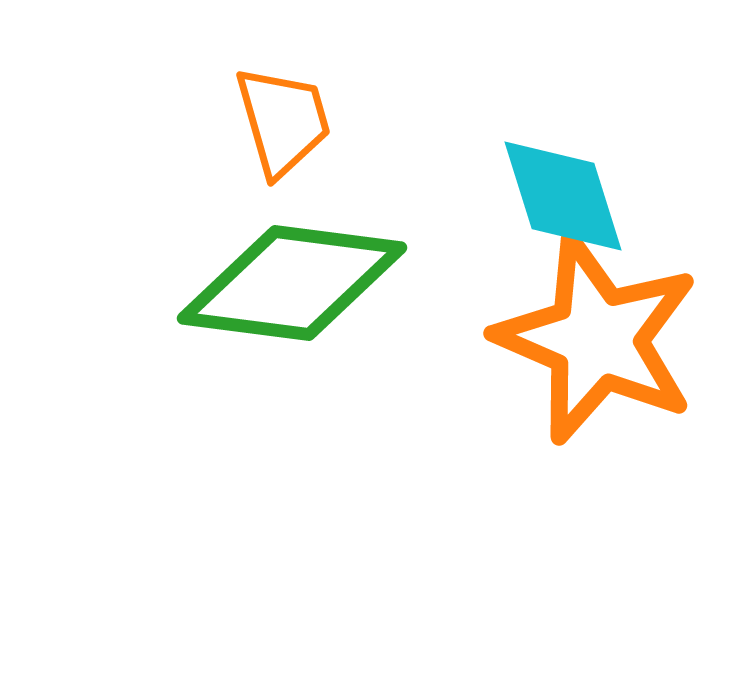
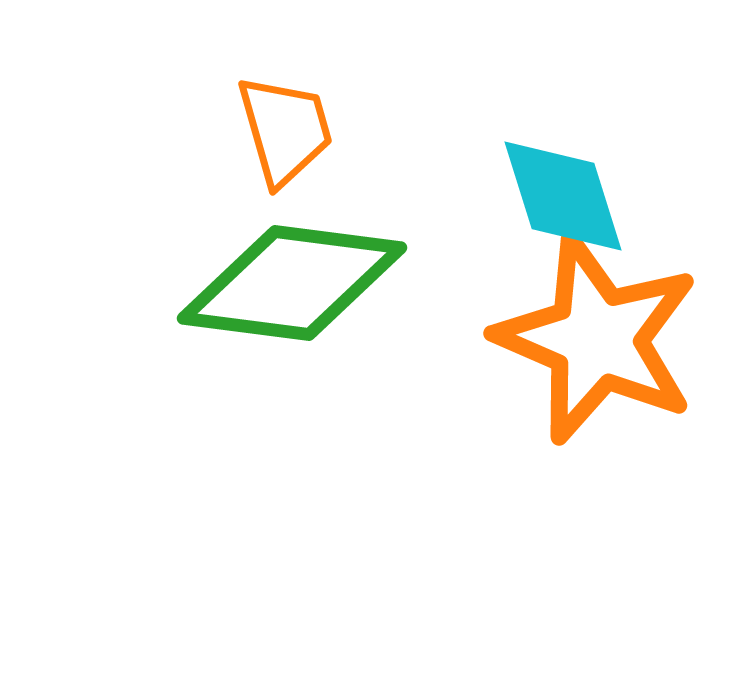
orange trapezoid: moved 2 px right, 9 px down
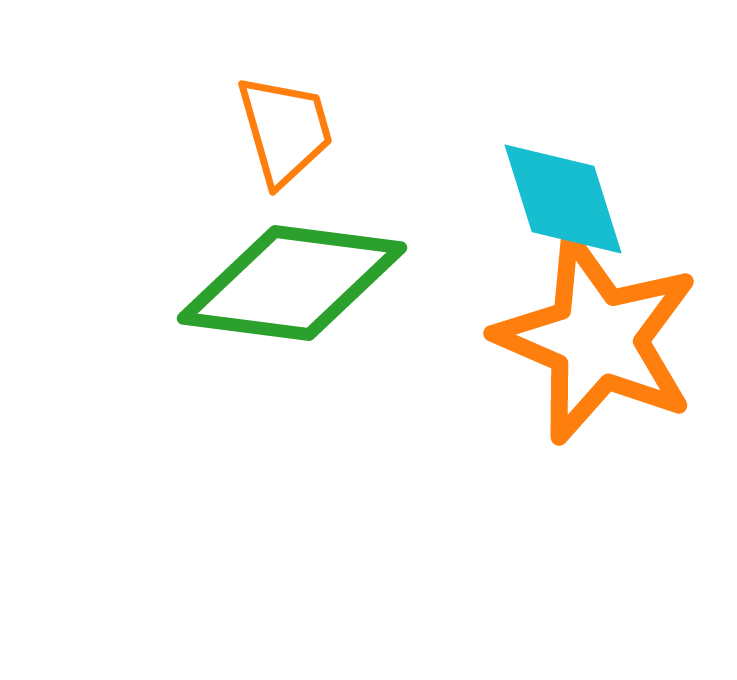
cyan diamond: moved 3 px down
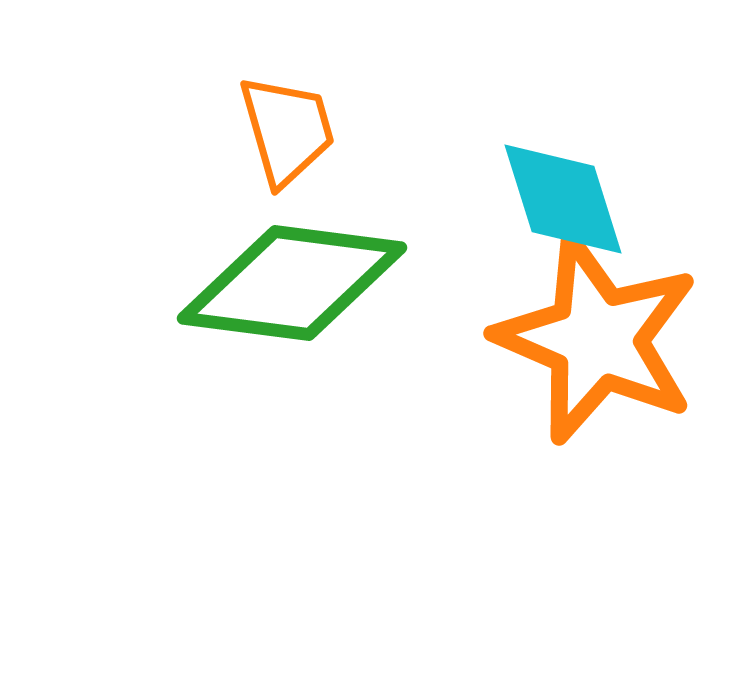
orange trapezoid: moved 2 px right
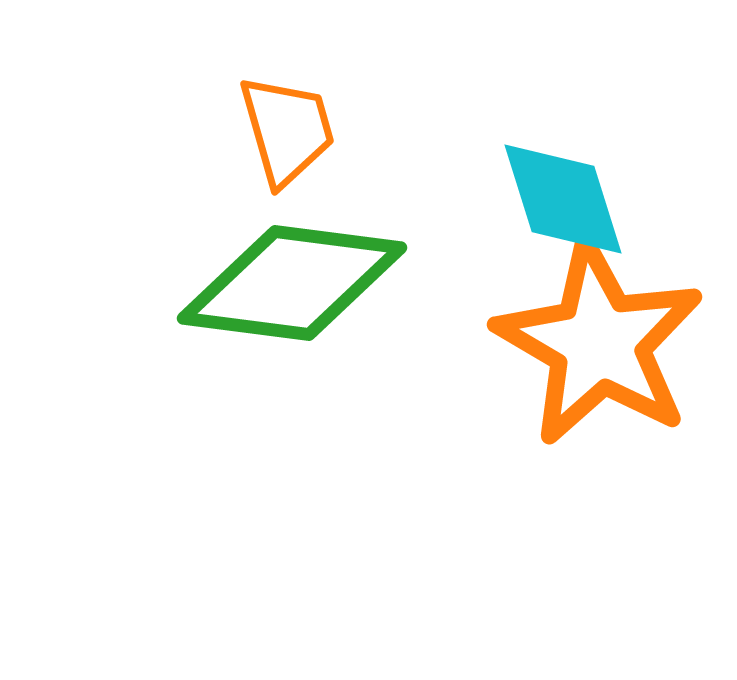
orange star: moved 2 px right, 4 px down; rotated 7 degrees clockwise
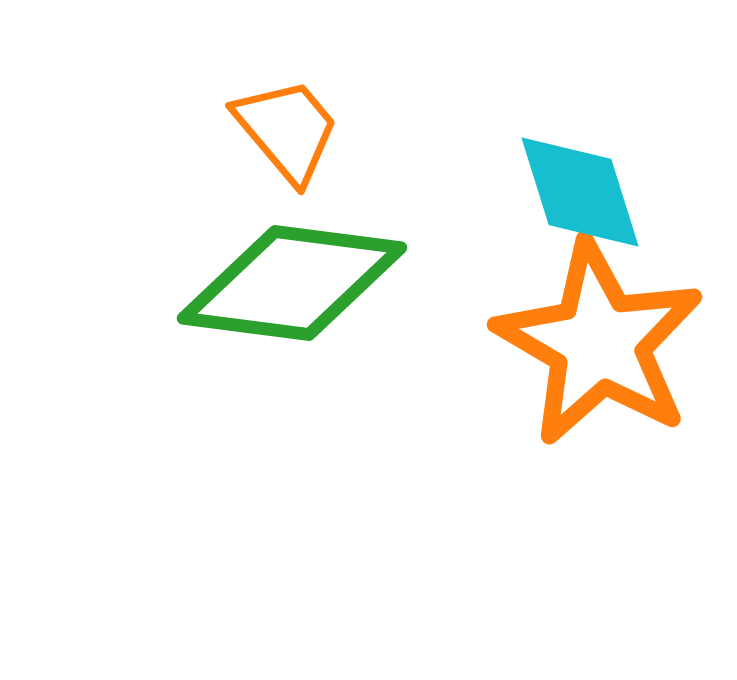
orange trapezoid: rotated 24 degrees counterclockwise
cyan diamond: moved 17 px right, 7 px up
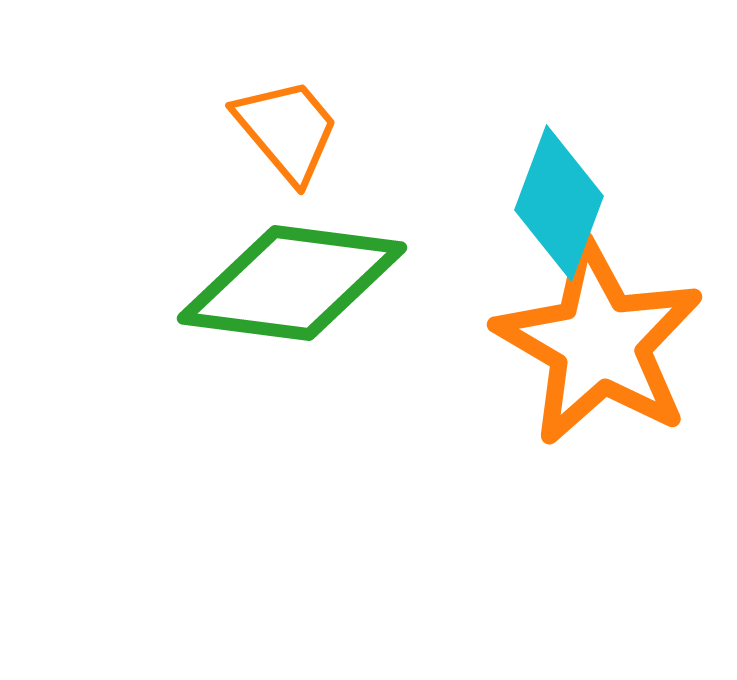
cyan diamond: moved 21 px left, 11 px down; rotated 38 degrees clockwise
